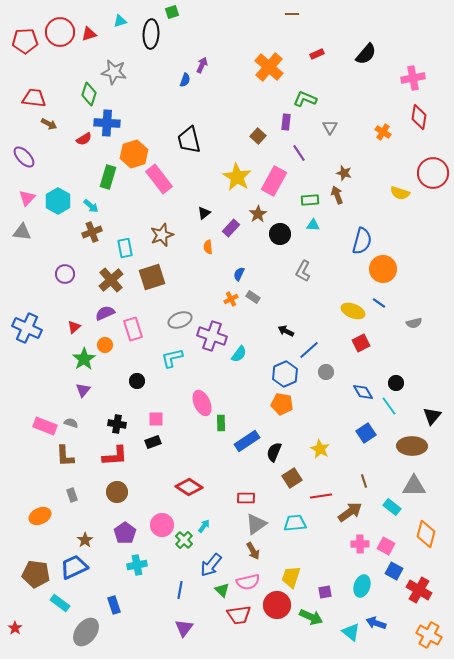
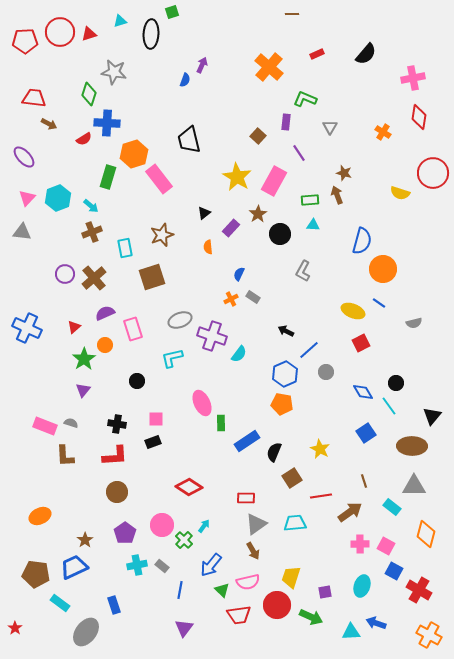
cyan hexagon at (58, 201): moved 3 px up; rotated 10 degrees clockwise
brown cross at (111, 280): moved 17 px left, 2 px up
gray rectangle at (72, 495): moved 90 px right, 71 px down; rotated 32 degrees counterclockwise
cyan triangle at (351, 632): rotated 42 degrees counterclockwise
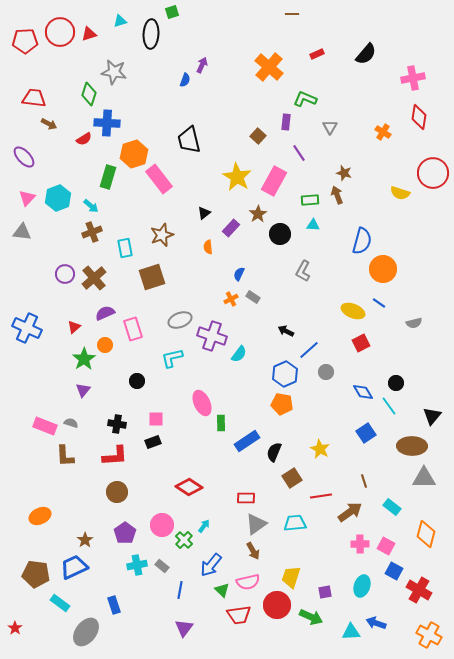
gray triangle at (414, 486): moved 10 px right, 8 px up
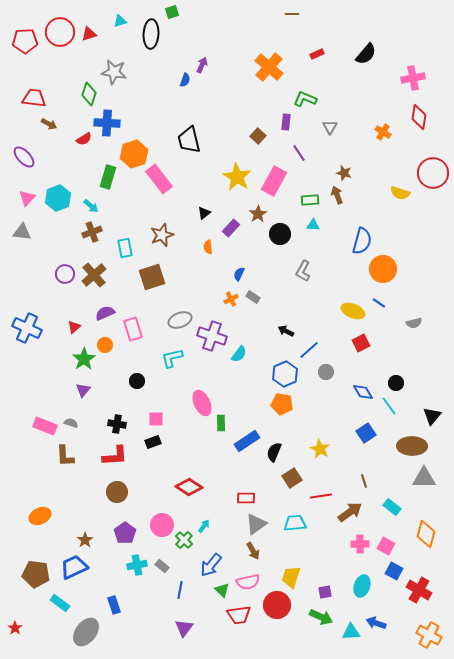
brown cross at (94, 278): moved 3 px up
green arrow at (311, 617): moved 10 px right
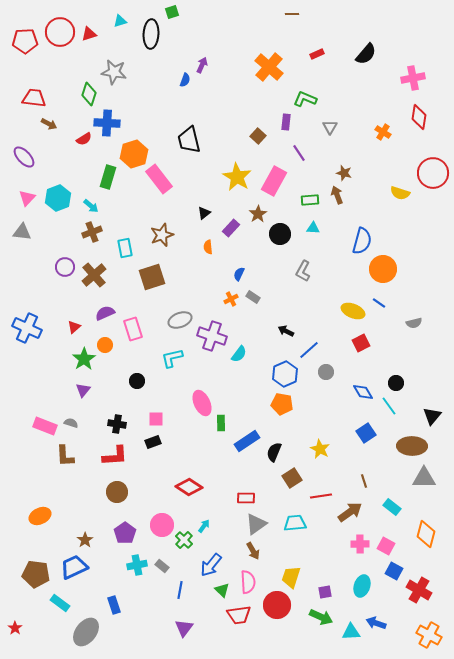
cyan triangle at (313, 225): moved 3 px down
purple circle at (65, 274): moved 7 px up
pink semicircle at (248, 582): rotated 80 degrees counterclockwise
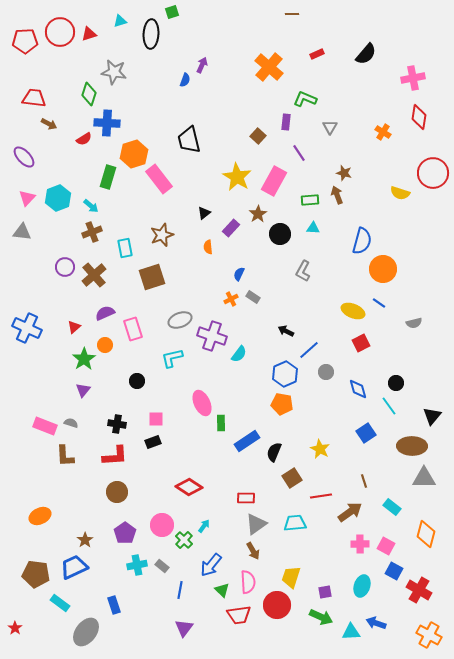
blue diamond at (363, 392): moved 5 px left, 3 px up; rotated 15 degrees clockwise
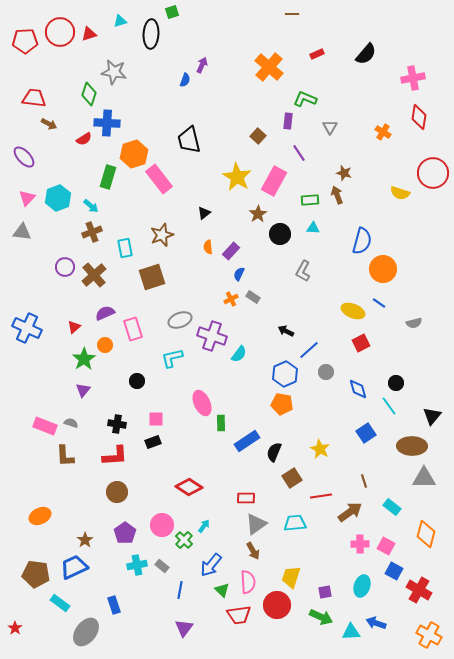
purple rectangle at (286, 122): moved 2 px right, 1 px up
purple rectangle at (231, 228): moved 23 px down
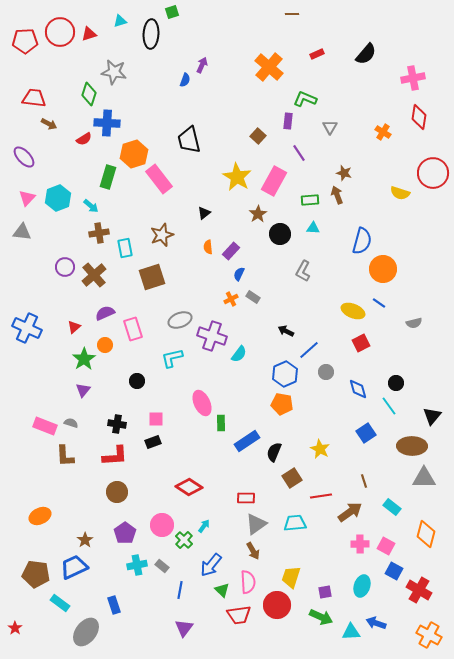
brown cross at (92, 232): moved 7 px right, 1 px down; rotated 12 degrees clockwise
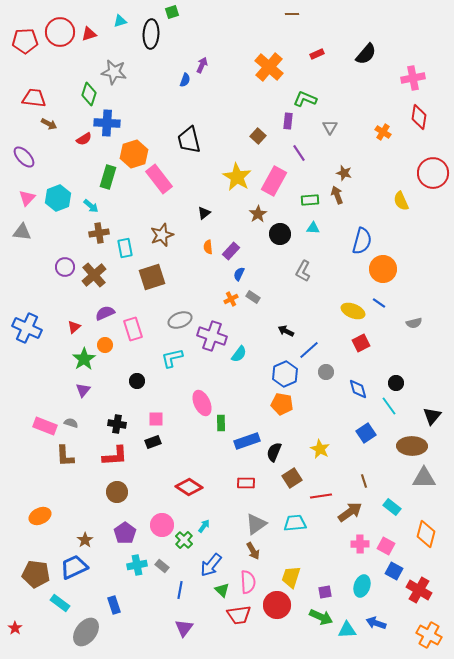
yellow semicircle at (400, 193): moved 1 px right, 8 px down; rotated 48 degrees clockwise
blue rectangle at (247, 441): rotated 15 degrees clockwise
red rectangle at (246, 498): moved 15 px up
cyan triangle at (351, 632): moved 4 px left, 2 px up
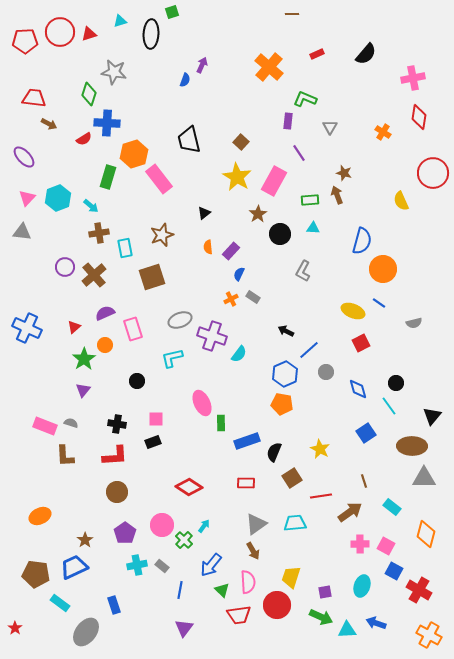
brown square at (258, 136): moved 17 px left, 6 px down
